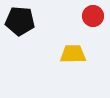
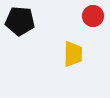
yellow trapezoid: rotated 92 degrees clockwise
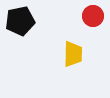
black pentagon: rotated 16 degrees counterclockwise
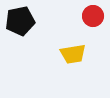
yellow trapezoid: rotated 80 degrees clockwise
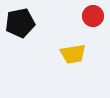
black pentagon: moved 2 px down
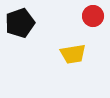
black pentagon: rotated 8 degrees counterclockwise
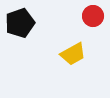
yellow trapezoid: rotated 20 degrees counterclockwise
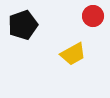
black pentagon: moved 3 px right, 2 px down
